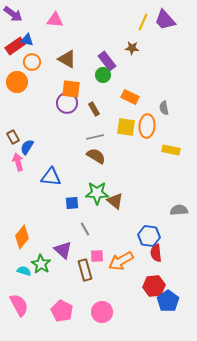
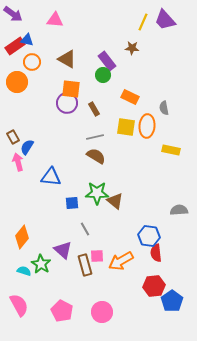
brown rectangle at (85, 270): moved 5 px up
blue pentagon at (168, 301): moved 4 px right
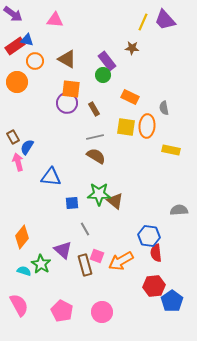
orange circle at (32, 62): moved 3 px right, 1 px up
green star at (97, 193): moved 2 px right, 1 px down
pink square at (97, 256): rotated 24 degrees clockwise
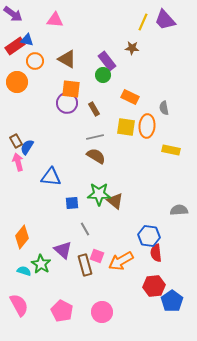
brown rectangle at (13, 137): moved 3 px right, 4 px down
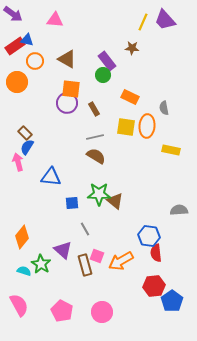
brown rectangle at (16, 141): moved 9 px right, 8 px up; rotated 16 degrees counterclockwise
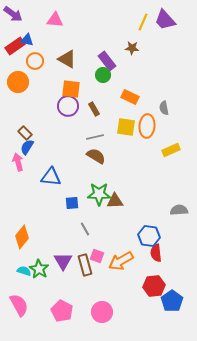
orange circle at (17, 82): moved 1 px right
purple circle at (67, 103): moved 1 px right, 3 px down
yellow rectangle at (171, 150): rotated 36 degrees counterclockwise
brown triangle at (115, 201): rotated 42 degrees counterclockwise
purple triangle at (63, 250): moved 11 px down; rotated 18 degrees clockwise
green star at (41, 264): moved 2 px left, 5 px down
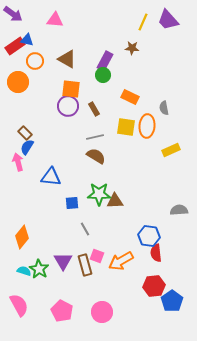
purple trapezoid at (165, 20): moved 3 px right
purple rectangle at (107, 61): moved 2 px left; rotated 66 degrees clockwise
